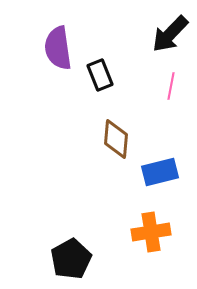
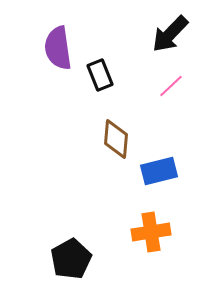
pink line: rotated 36 degrees clockwise
blue rectangle: moved 1 px left, 1 px up
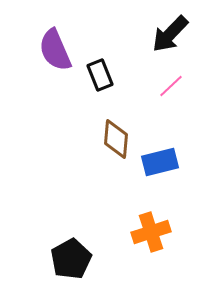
purple semicircle: moved 3 px left, 2 px down; rotated 15 degrees counterclockwise
blue rectangle: moved 1 px right, 9 px up
orange cross: rotated 9 degrees counterclockwise
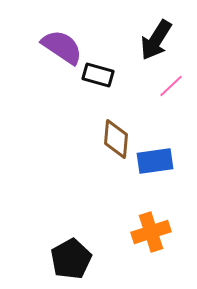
black arrow: moved 14 px left, 6 px down; rotated 12 degrees counterclockwise
purple semicircle: moved 7 px right, 3 px up; rotated 147 degrees clockwise
black rectangle: moved 2 px left; rotated 52 degrees counterclockwise
blue rectangle: moved 5 px left, 1 px up; rotated 6 degrees clockwise
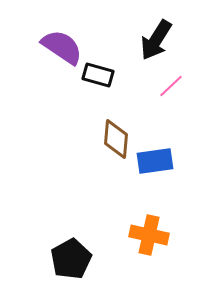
orange cross: moved 2 px left, 3 px down; rotated 30 degrees clockwise
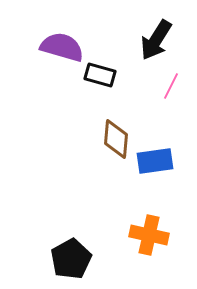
purple semicircle: rotated 18 degrees counterclockwise
black rectangle: moved 2 px right
pink line: rotated 20 degrees counterclockwise
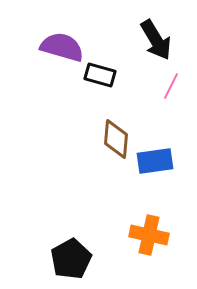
black arrow: rotated 63 degrees counterclockwise
